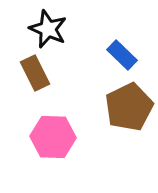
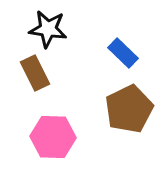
black star: rotated 15 degrees counterclockwise
blue rectangle: moved 1 px right, 2 px up
brown pentagon: moved 2 px down
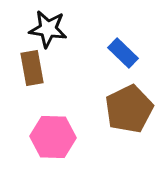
brown rectangle: moved 3 px left, 5 px up; rotated 16 degrees clockwise
